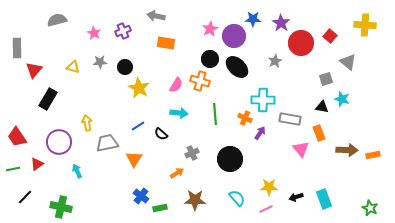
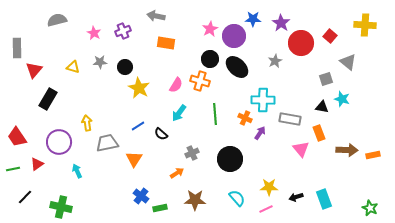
cyan arrow at (179, 113): rotated 120 degrees clockwise
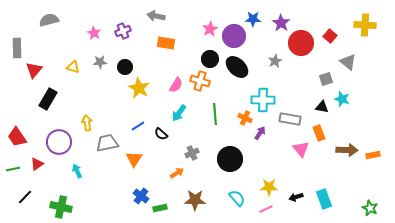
gray semicircle at (57, 20): moved 8 px left
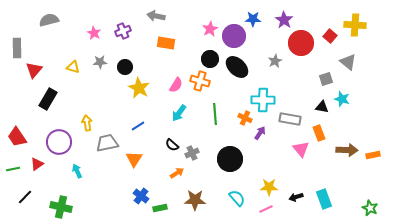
purple star at (281, 23): moved 3 px right, 3 px up
yellow cross at (365, 25): moved 10 px left
black semicircle at (161, 134): moved 11 px right, 11 px down
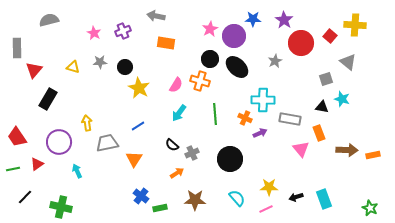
purple arrow at (260, 133): rotated 32 degrees clockwise
